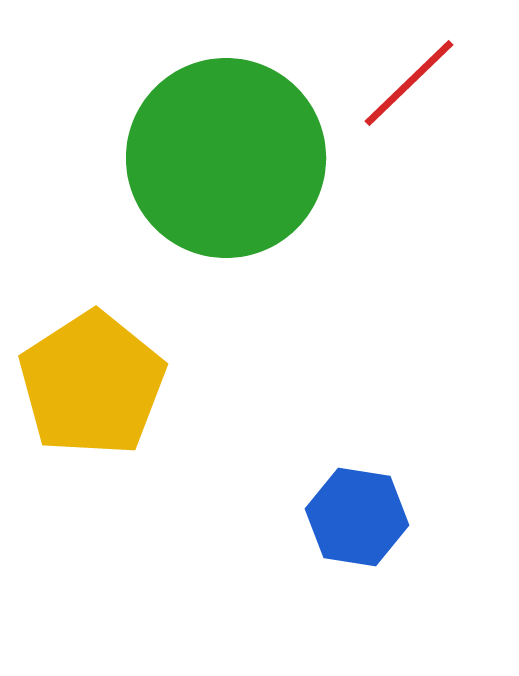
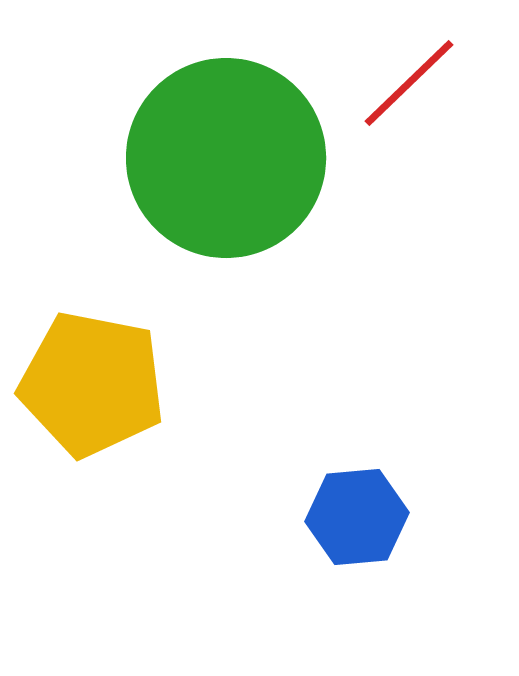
yellow pentagon: rotated 28 degrees counterclockwise
blue hexagon: rotated 14 degrees counterclockwise
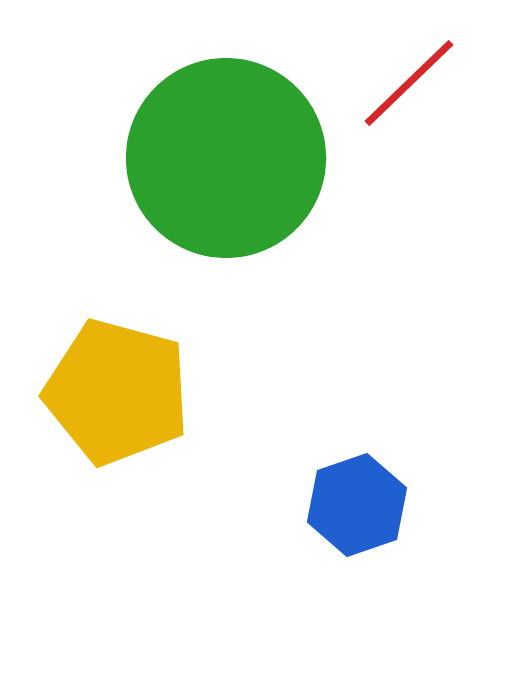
yellow pentagon: moved 25 px right, 8 px down; rotated 4 degrees clockwise
blue hexagon: moved 12 px up; rotated 14 degrees counterclockwise
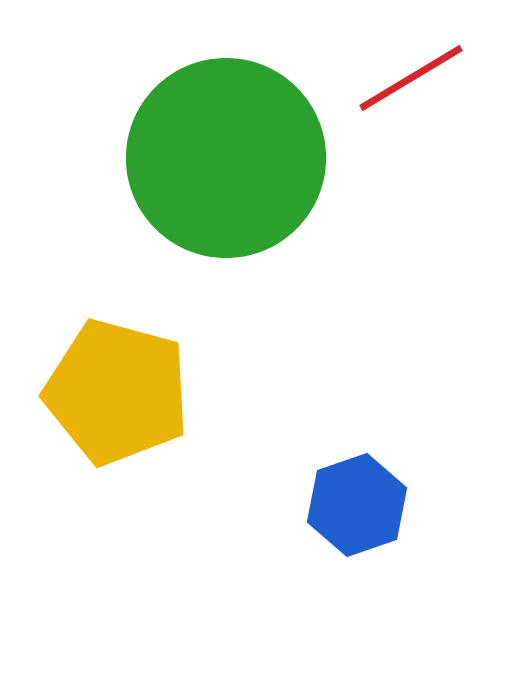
red line: moved 2 px right, 5 px up; rotated 13 degrees clockwise
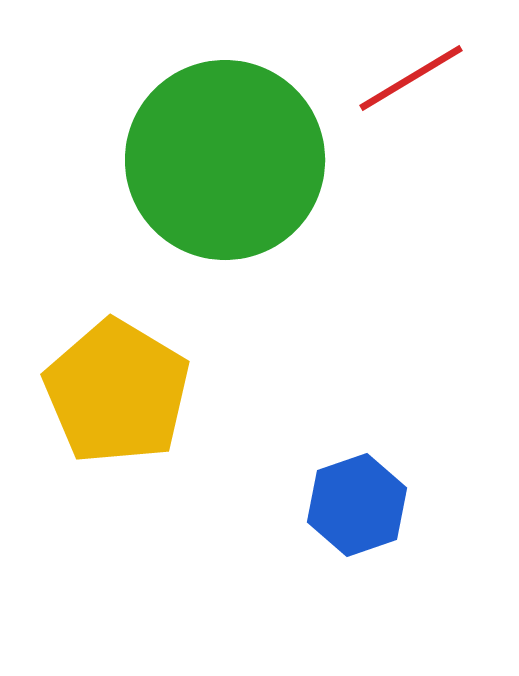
green circle: moved 1 px left, 2 px down
yellow pentagon: rotated 16 degrees clockwise
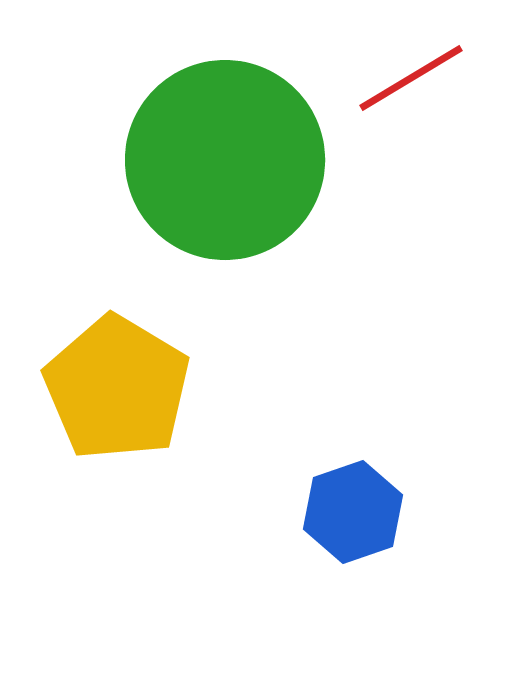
yellow pentagon: moved 4 px up
blue hexagon: moved 4 px left, 7 px down
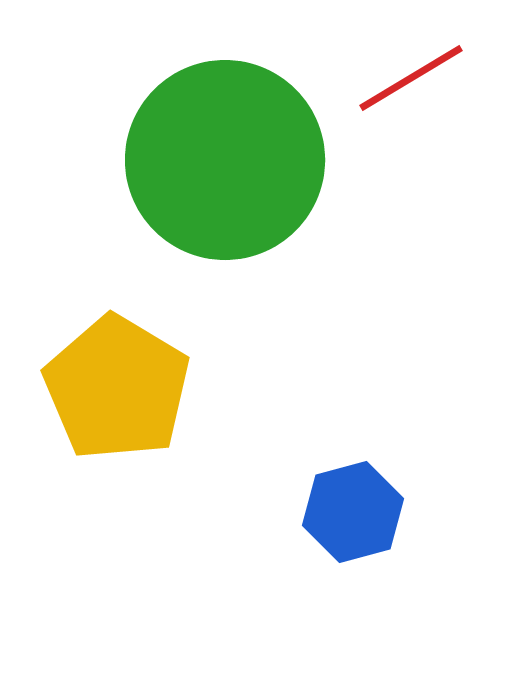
blue hexagon: rotated 4 degrees clockwise
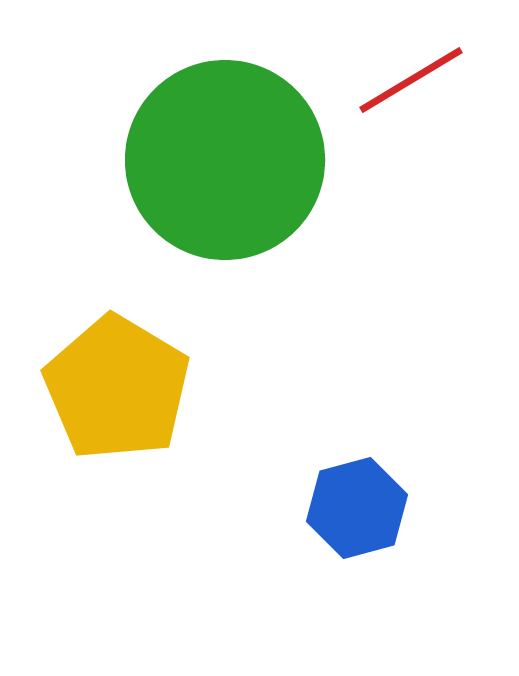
red line: moved 2 px down
blue hexagon: moved 4 px right, 4 px up
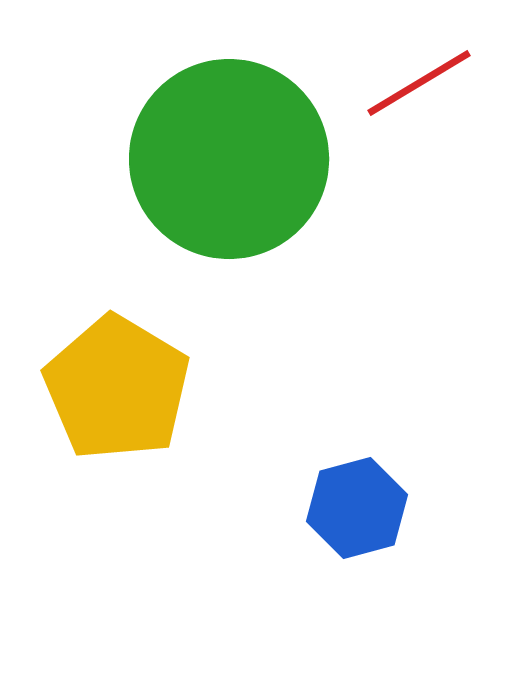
red line: moved 8 px right, 3 px down
green circle: moved 4 px right, 1 px up
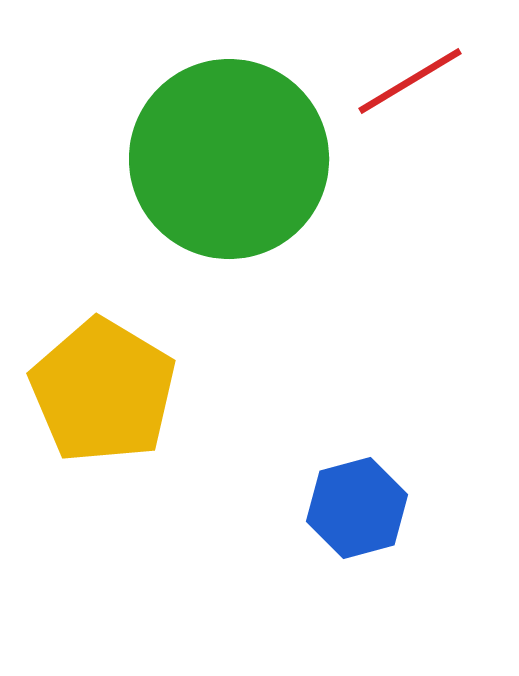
red line: moved 9 px left, 2 px up
yellow pentagon: moved 14 px left, 3 px down
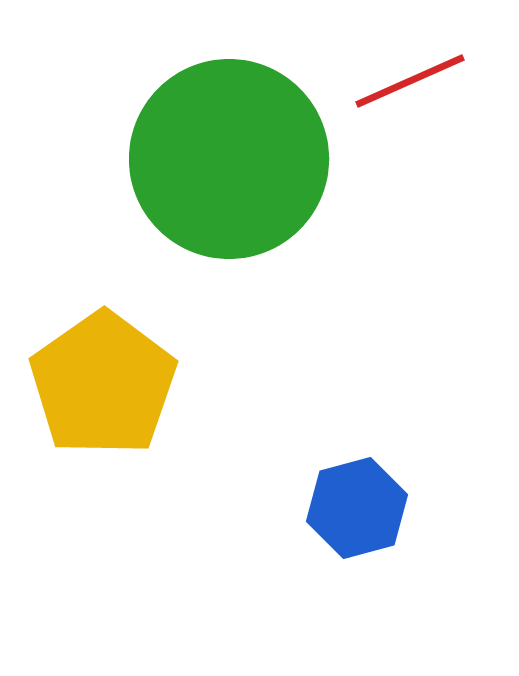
red line: rotated 7 degrees clockwise
yellow pentagon: moved 7 px up; rotated 6 degrees clockwise
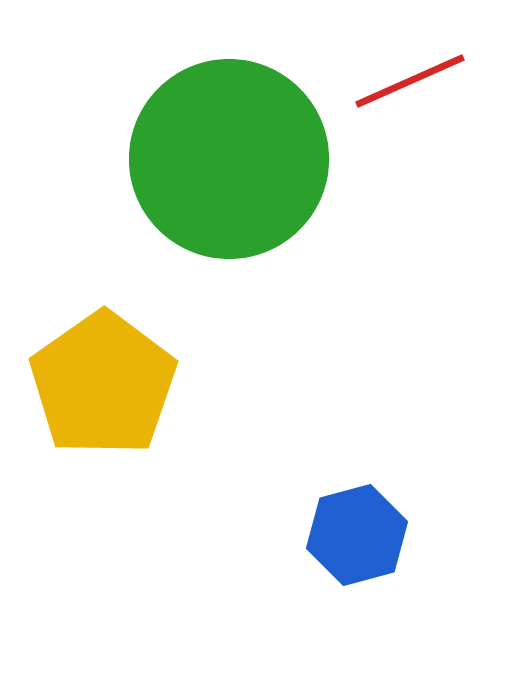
blue hexagon: moved 27 px down
